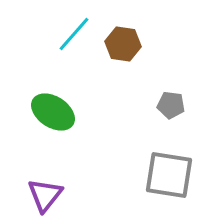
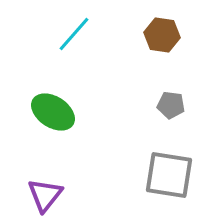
brown hexagon: moved 39 px right, 9 px up
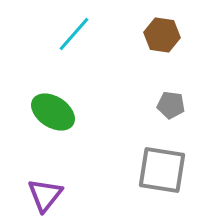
gray square: moved 7 px left, 5 px up
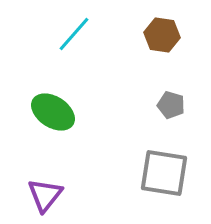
gray pentagon: rotated 8 degrees clockwise
gray square: moved 2 px right, 3 px down
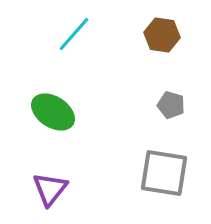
purple triangle: moved 5 px right, 6 px up
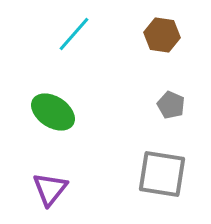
gray pentagon: rotated 8 degrees clockwise
gray square: moved 2 px left, 1 px down
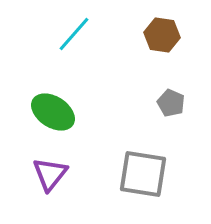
gray pentagon: moved 2 px up
gray square: moved 19 px left
purple triangle: moved 15 px up
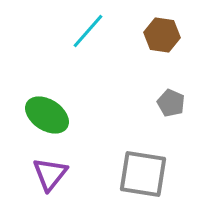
cyan line: moved 14 px right, 3 px up
green ellipse: moved 6 px left, 3 px down
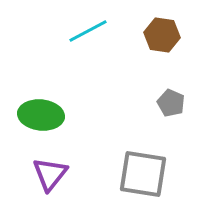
cyan line: rotated 21 degrees clockwise
green ellipse: moved 6 px left; rotated 27 degrees counterclockwise
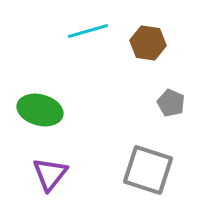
cyan line: rotated 12 degrees clockwise
brown hexagon: moved 14 px left, 8 px down
green ellipse: moved 1 px left, 5 px up; rotated 9 degrees clockwise
gray square: moved 5 px right, 4 px up; rotated 9 degrees clockwise
